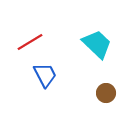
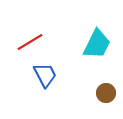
cyan trapezoid: rotated 72 degrees clockwise
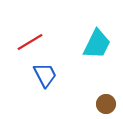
brown circle: moved 11 px down
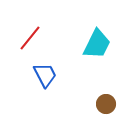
red line: moved 4 px up; rotated 20 degrees counterclockwise
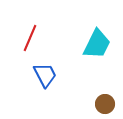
red line: rotated 16 degrees counterclockwise
brown circle: moved 1 px left
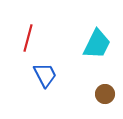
red line: moved 2 px left; rotated 8 degrees counterclockwise
brown circle: moved 10 px up
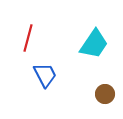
cyan trapezoid: moved 3 px left; rotated 8 degrees clockwise
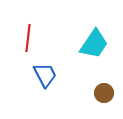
red line: rotated 8 degrees counterclockwise
brown circle: moved 1 px left, 1 px up
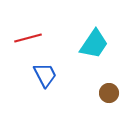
red line: rotated 68 degrees clockwise
brown circle: moved 5 px right
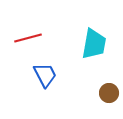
cyan trapezoid: rotated 24 degrees counterclockwise
